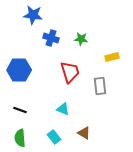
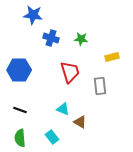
brown triangle: moved 4 px left, 11 px up
cyan rectangle: moved 2 px left
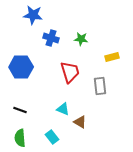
blue hexagon: moved 2 px right, 3 px up
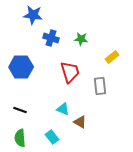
yellow rectangle: rotated 24 degrees counterclockwise
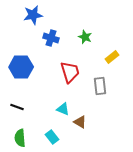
blue star: rotated 18 degrees counterclockwise
green star: moved 4 px right, 2 px up; rotated 16 degrees clockwise
black line: moved 3 px left, 3 px up
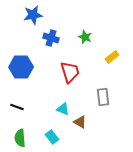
gray rectangle: moved 3 px right, 11 px down
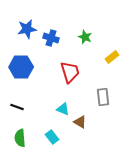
blue star: moved 6 px left, 14 px down
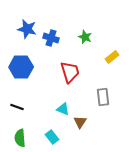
blue star: rotated 24 degrees clockwise
brown triangle: rotated 32 degrees clockwise
